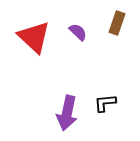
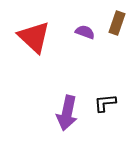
purple semicircle: moved 7 px right; rotated 24 degrees counterclockwise
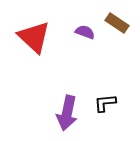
brown rectangle: rotated 75 degrees counterclockwise
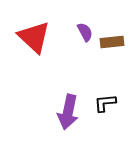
brown rectangle: moved 5 px left, 19 px down; rotated 40 degrees counterclockwise
purple semicircle: rotated 42 degrees clockwise
purple arrow: moved 1 px right, 1 px up
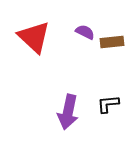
purple semicircle: rotated 36 degrees counterclockwise
black L-shape: moved 3 px right, 1 px down
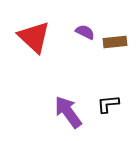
brown rectangle: moved 3 px right
purple arrow: rotated 132 degrees clockwise
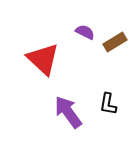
red triangle: moved 9 px right, 22 px down
brown rectangle: rotated 25 degrees counterclockwise
black L-shape: rotated 75 degrees counterclockwise
